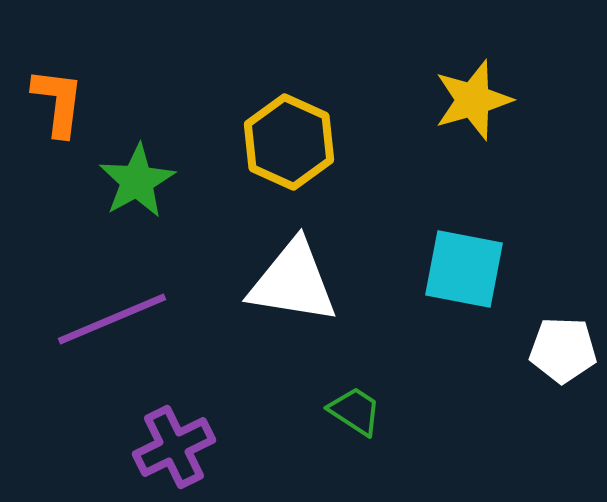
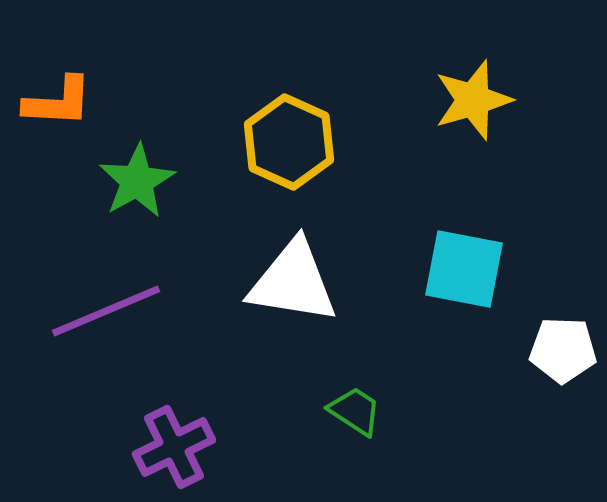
orange L-shape: rotated 86 degrees clockwise
purple line: moved 6 px left, 8 px up
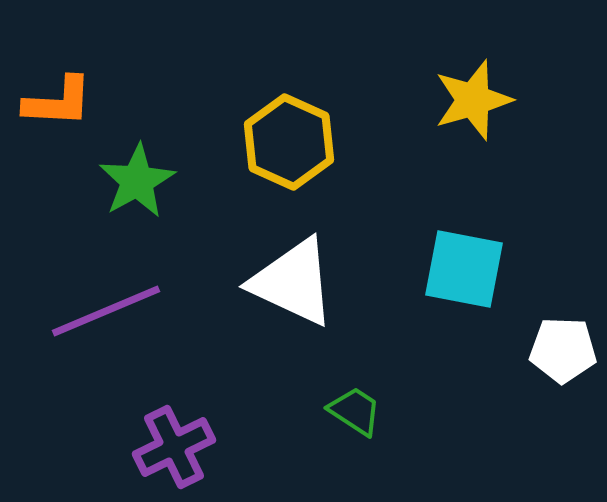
white triangle: rotated 16 degrees clockwise
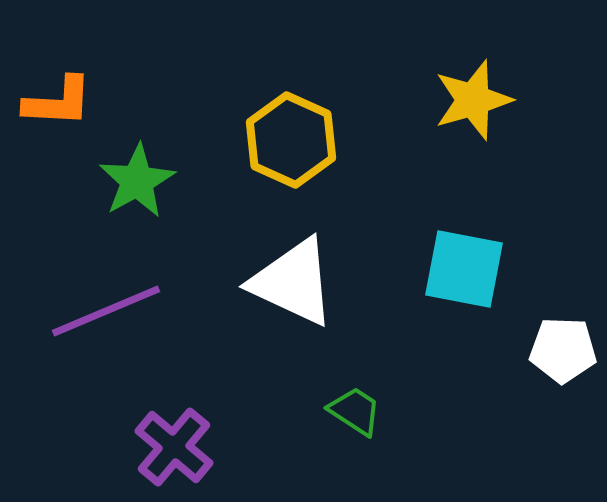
yellow hexagon: moved 2 px right, 2 px up
purple cross: rotated 24 degrees counterclockwise
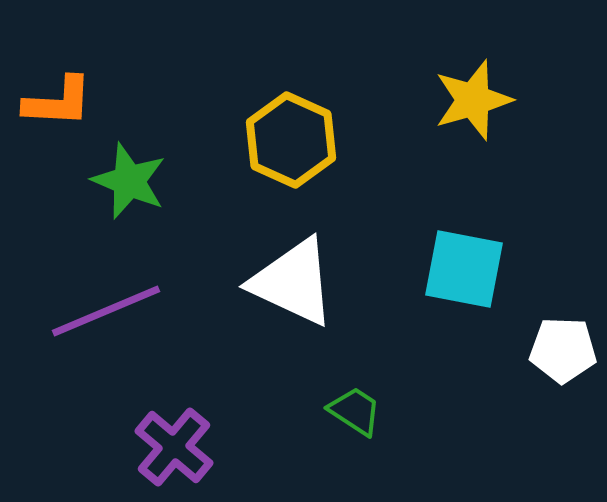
green star: moved 8 px left; rotated 20 degrees counterclockwise
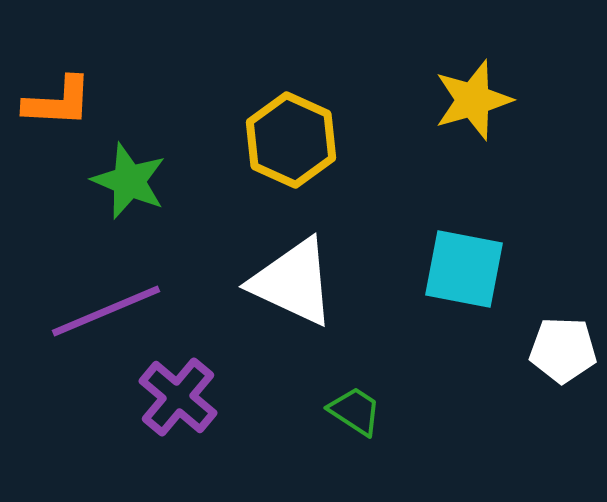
purple cross: moved 4 px right, 50 px up
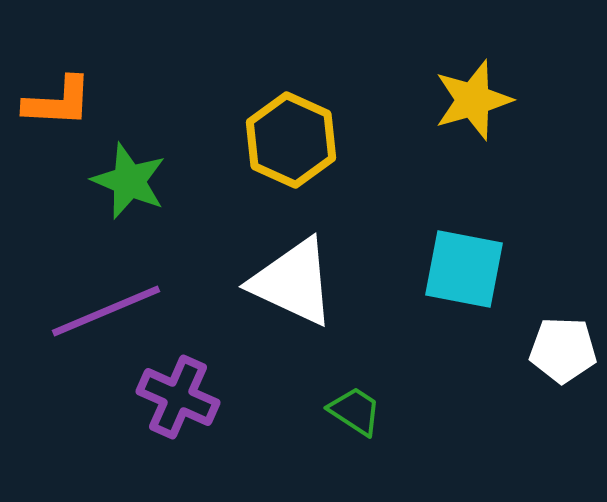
purple cross: rotated 16 degrees counterclockwise
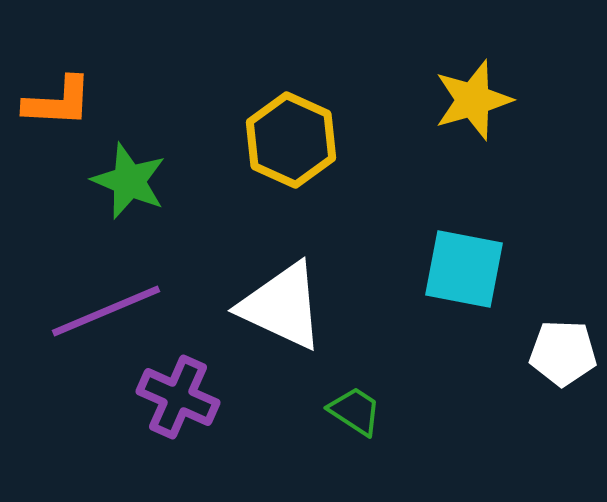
white triangle: moved 11 px left, 24 px down
white pentagon: moved 3 px down
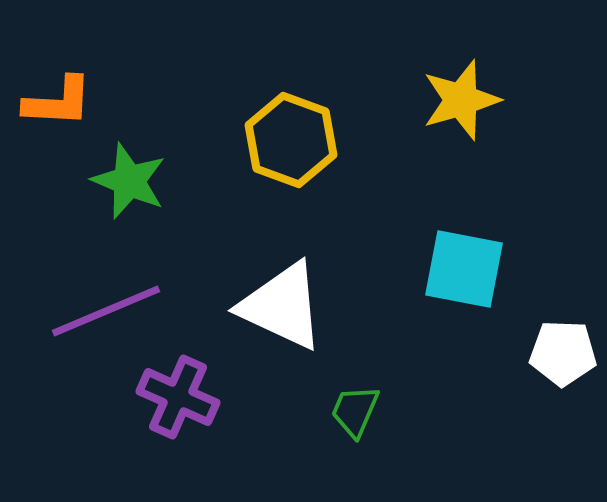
yellow star: moved 12 px left
yellow hexagon: rotated 4 degrees counterclockwise
green trapezoid: rotated 100 degrees counterclockwise
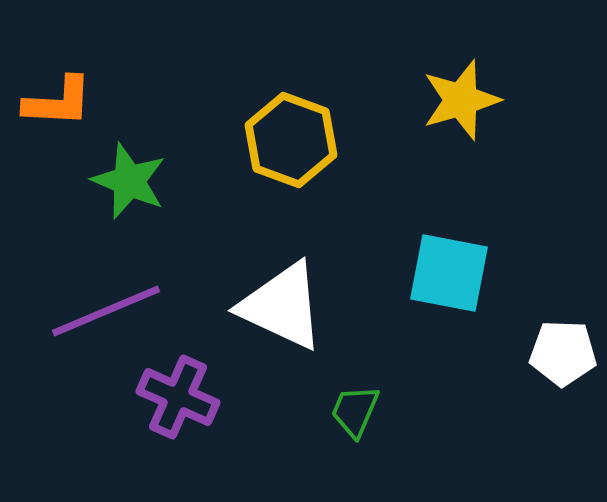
cyan square: moved 15 px left, 4 px down
